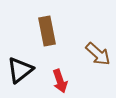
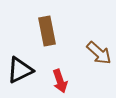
brown arrow: moved 1 px right, 1 px up
black triangle: rotated 12 degrees clockwise
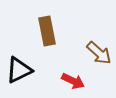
black triangle: moved 1 px left
red arrow: moved 13 px right; rotated 45 degrees counterclockwise
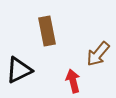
brown arrow: moved 1 px left, 1 px down; rotated 88 degrees clockwise
red arrow: rotated 130 degrees counterclockwise
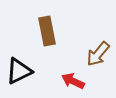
black triangle: moved 1 px down
red arrow: rotated 50 degrees counterclockwise
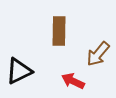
brown rectangle: moved 12 px right; rotated 12 degrees clockwise
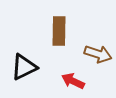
brown arrow: rotated 112 degrees counterclockwise
black triangle: moved 5 px right, 4 px up
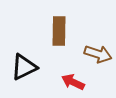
red arrow: moved 1 px down
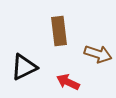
brown rectangle: rotated 8 degrees counterclockwise
red arrow: moved 5 px left
